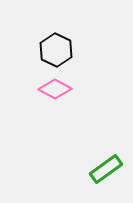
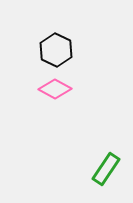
green rectangle: rotated 20 degrees counterclockwise
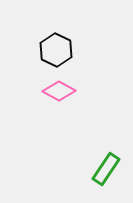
pink diamond: moved 4 px right, 2 px down
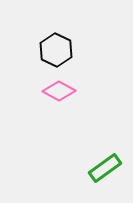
green rectangle: moved 1 px left, 1 px up; rotated 20 degrees clockwise
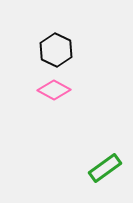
pink diamond: moved 5 px left, 1 px up
